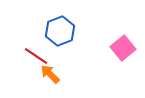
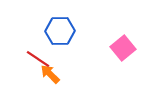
blue hexagon: rotated 20 degrees clockwise
red line: moved 2 px right, 3 px down
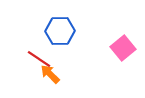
red line: moved 1 px right
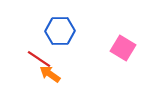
pink square: rotated 20 degrees counterclockwise
orange arrow: rotated 10 degrees counterclockwise
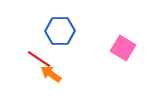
orange arrow: moved 1 px right
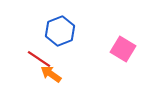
blue hexagon: rotated 20 degrees counterclockwise
pink square: moved 1 px down
